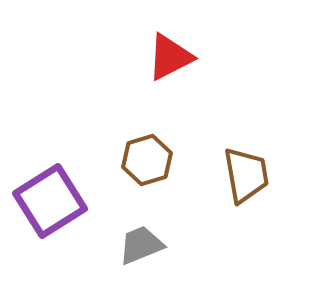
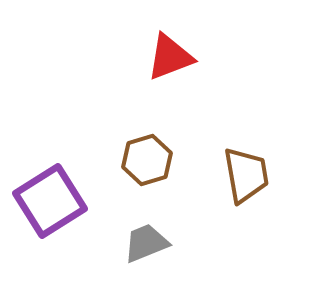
red triangle: rotated 6 degrees clockwise
gray trapezoid: moved 5 px right, 2 px up
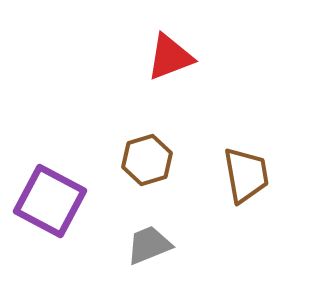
purple square: rotated 30 degrees counterclockwise
gray trapezoid: moved 3 px right, 2 px down
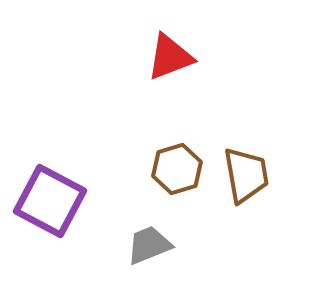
brown hexagon: moved 30 px right, 9 px down
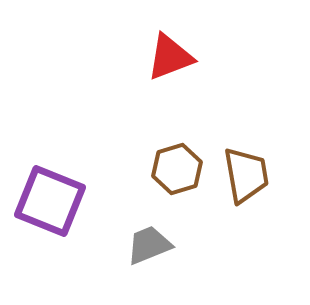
purple square: rotated 6 degrees counterclockwise
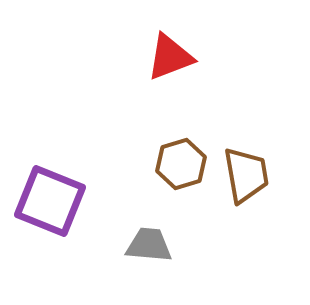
brown hexagon: moved 4 px right, 5 px up
gray trapezoid: rotated 27 degrees clockwise
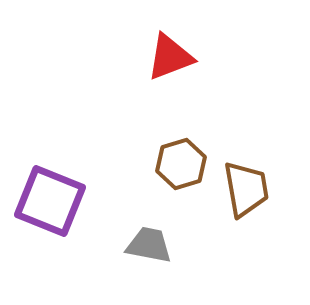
brown trapezoid: moved 14 px down
gray trapezoid: rotated 6 degrees clockwise
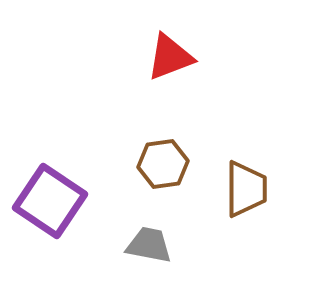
brown hexagon: moved 18 px left; rotated 9 degrees clockwise
brown trapezoid: rotated 10 degrees clockwise
purple square: rotated 12 degrees clockwise
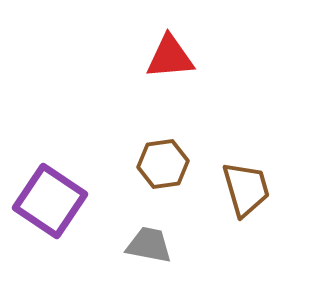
red triangle: rotated 16 degrees clockwise
brown trapezoid: rotated 16 degrees counterclockwise
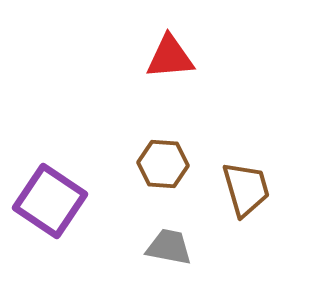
brown hexagon: rotated 12 degrees clockwise
gray trapezoid: moved 20 px right, 2 px down
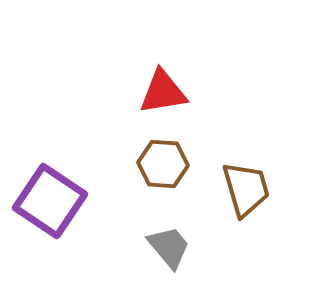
red triangle: moved 7 px left, 35 px down; rotated 4 degrees counterclockwise
gray trapezoid: rotated 39 degrees clockwise
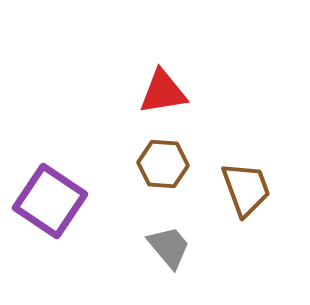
brown trapezoid: rotated 4 degrees counterclockwise
